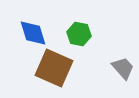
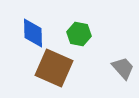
blue diamond: rotated 16 degrees clockwise
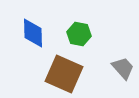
brown square: moved 10 px right, 6 px down
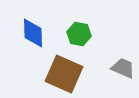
gray trapezoid: rotated 25 degrees counterclockwise
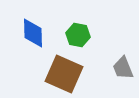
green hexagon: moved 1 px left, 1 px down
gray trapezoid: rotated 135 degrees counterclockwise
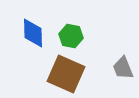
green hexagon: moved 7 px left, 1 px down
brown square: moved 2 px right
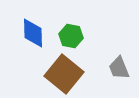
gray trapezoid: moved 4 px left
brown square: moved 2 px left; rotated 15 degrees clockwise
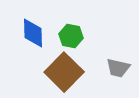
gray trapezoid: moved 1 px left; rotated 55 degrees counterclockwise
brown square: moved 2 px up; rotated 6 degrees clockwise
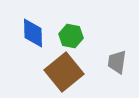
gray trapezoid: moved 1 px left, 6 px up; rotated 85 degrees clockwise
brown square: rotated 6 degrees clockwise
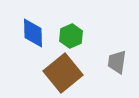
green hexagon: rotated 25 degrees clockwise
brown square: moved 1 px left, 1 px down
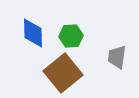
green hexagon: rotated 20 degrees clockwise
gray trapezoid: moved 5 px up
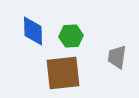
blue diamond: moved 2 px up
brown square: rotated 33 degrees clockwise
